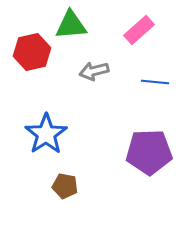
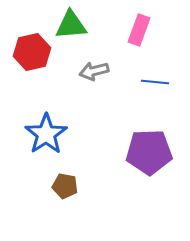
pink rectangle: rotated 28 degrees counterclockwise
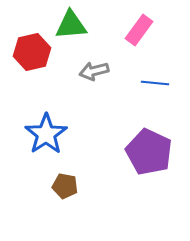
pink rectangle: rotated 16 degrees clockwise
blue line: moved 1 px down
purple pentagon: rotated 27 degrees clockwise
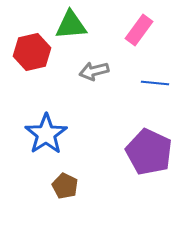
brown pentagon: rotated 15 degrees clockwise
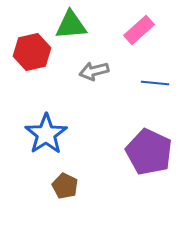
pink rectangle: rotated 12 degrees clockwise
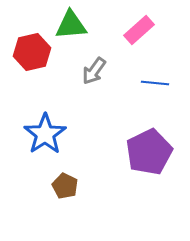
gray arrow: rotated 40 degrees counterclockwise
blue star: moved 1 px left
purple pentagon: rotated 21 degrees clockwise
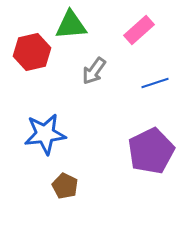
blue line: rotated 24 degrees counterclockwise
blue star: rotated 27 degrees clockwise
purple pentagon: moved 2 px right, 1 px up
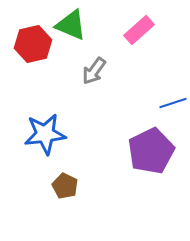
green triangle: rotated 28 degrees clockwise
red hexagon: moved 1 px right, 8 px up
blue line: moved 18 px right, 20 px down
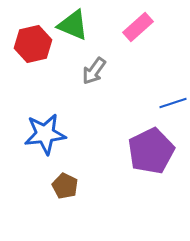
green triangle: moved 2 px right
pink rectangle: moved 1 px left, 3 px up
